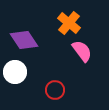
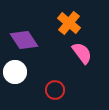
pink semicircle: moved 2 px down
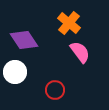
pink semicircle: moved 2 px left, 1 px up
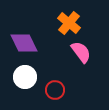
purple diamond: moved 3 px down; rotated 8 degrees clockwise
pink semicircle: moved 1 px right
white circle: moved 10 px right, 5 px down
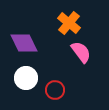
white circle: moved 1 px right, 1 px down
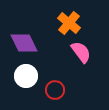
white circle: moved 2 px up
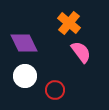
white circle: moved 1 px left
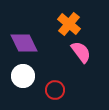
orange cross: moved 1 px down
white circle: moved 2 px left
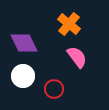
pink semicircle: moved 4 px left, 5 px down
red circle: moved 1 px left, 1 px up
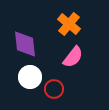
purple diamond: moved 1 px right, 1 px down; rotated 20 degrees clockwise
pink semicircle: moved 4 px left; rotated 75 degrees clockwise
white circle: moved 7 px right, 1 px down
